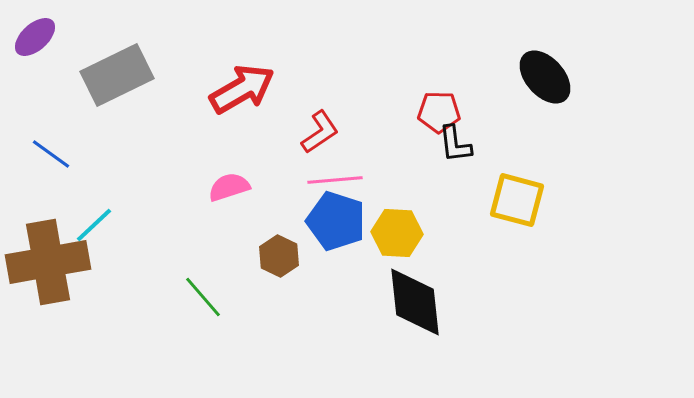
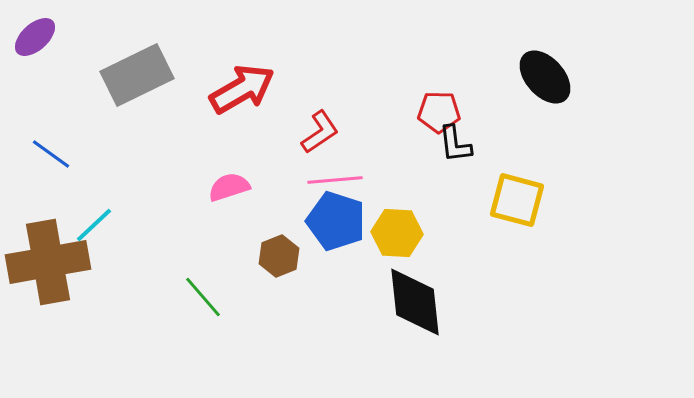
gray rectangle: moved 20 px right
brown hexagon: rotated 12 degrees clockwise
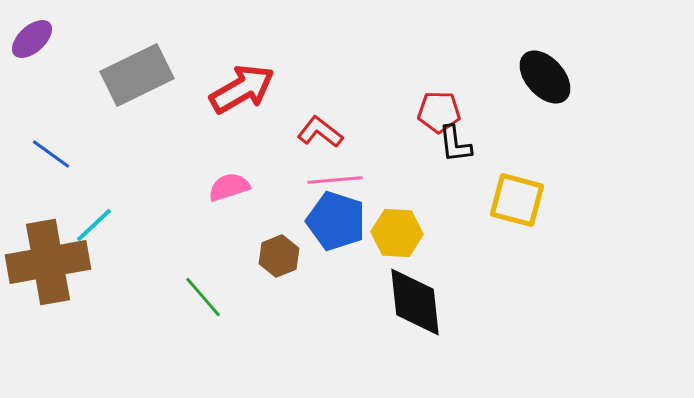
purple ellipse: moved 3 px left, 2 px down
red L-shape: rotated 108 degrees counterclockwise
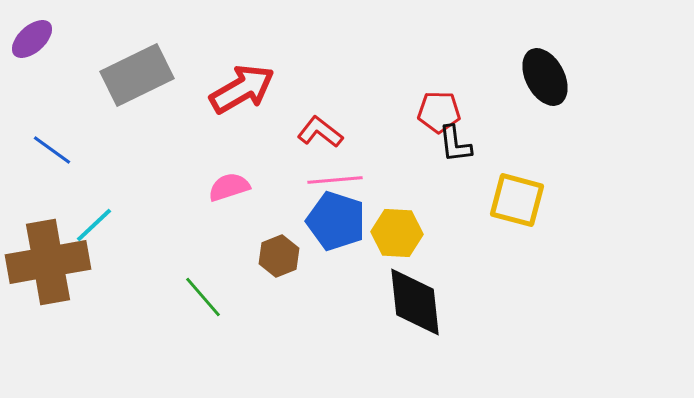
black ellipse: rotated 14 degrees clockwise
blue line: moved 1 px right, 4 px up
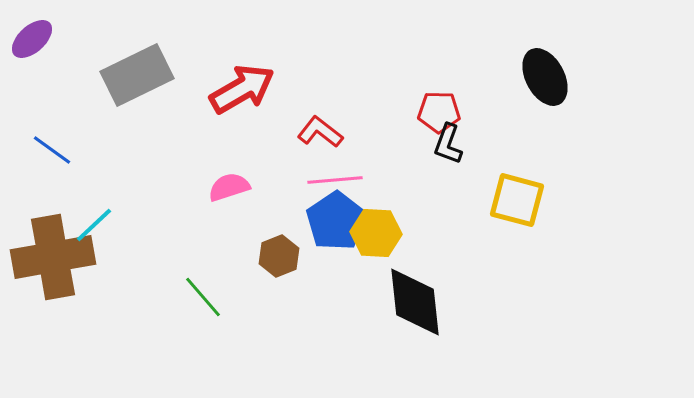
black L-shape: moved 7 px left; rotated 27 degrees clockwise
blue pentagon: rotated 20 degrees clockwise
yellow hexagon: moved 21 px left
brown cross: moved 5 px right, 5 px up
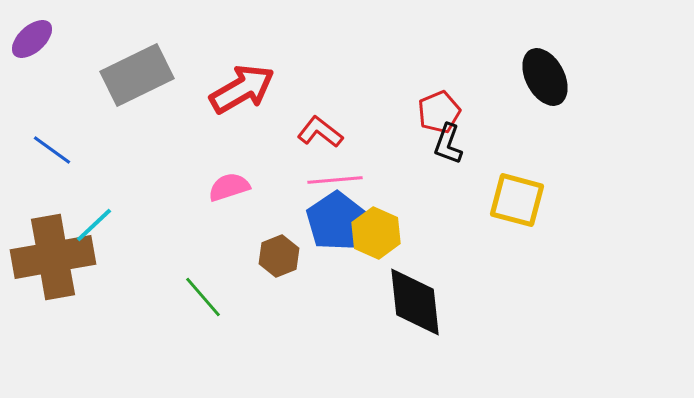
red pentagon: rotated 24 degrees counterclockwise
yellow hexagon: rotated 21 degrees clockwise
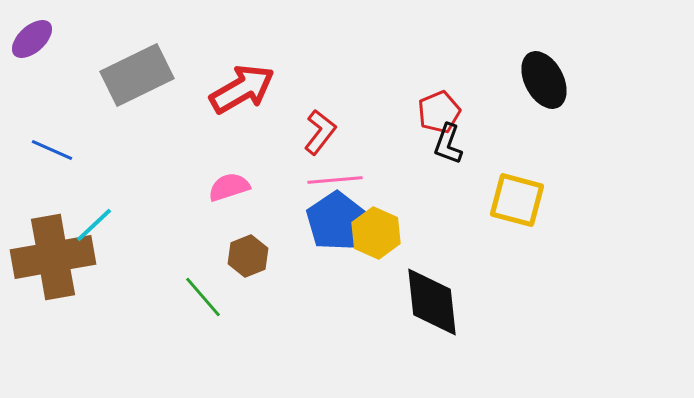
black ellipse: moved 1 px left, 3 px down
red L-shape: rotated 90 degrees clockwise
blue line: rotated 12 degrees counterclockwise
brown hexagon: moved 31 px left
black diamond: moved 17 px right
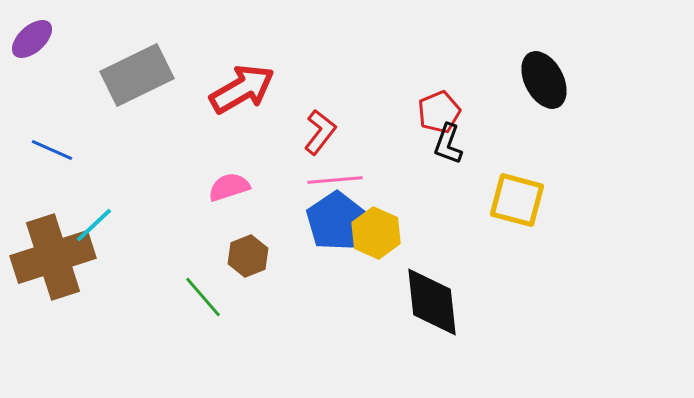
brown cross: rotated 8 degrees counterclockwise
